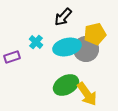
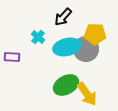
yellow pentagon: rotated 15 degrees clockwise
cyan cross: moved 2 px right, 5 px up
purple rectangle: rotated 21 degrees clockwise
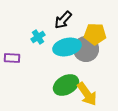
black arrow: moved 3 px down
cyan cross: rotated 16 degrees clockwise
purple rectangle: moved 1 px down
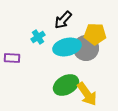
gray circle: moved 1 px up
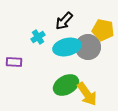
black arrow: moved 1 px right, 1 px down
yellow pentagon: moved 8 px right, 4 px up; rotated 10 degrees clockwise
gray circle: moved 2 px right, 1 px up
purple rectangle: moved 2 px right, 4 px down
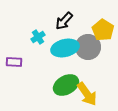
yellow pentagon: rotated 20 degrees clockwise
cyan ellipse: moved 2 px left, 1 px down
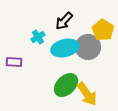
green ellipse: rotated 15 degrees counterclockwise
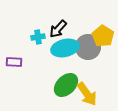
black arrow: moved 6 px left, 8 px down
yellow pentagon: moved 6 px down
cyan cross: rotated 24 degrees clockwise
